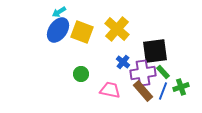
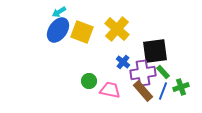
green circle: moved 8 px right, 7 px down
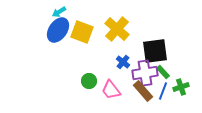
purple cross: moved 2 px right
pink trapezoid: moved 1 px right; rotated 140 degrees counterclockwise
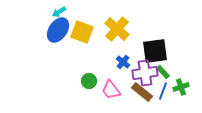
brown rectangle: moved 1 px left, 1 px down; rotated 10 degrees counterclockwise
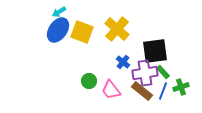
brown rectangle: moved 1 px up
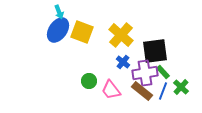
cyan arrow: rotated 80 degrees counterclockwise
yellow cross: moved 4 px right, 6 px down
green cross: rotated 28 degrees counterclockwise
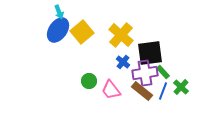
yellow square: rotated 30 degrees clockwise
black square: moved 5 px left, 2 px down
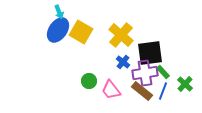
yellow square: moved 1 px left; rotated 20 degrees counterclockwise
green cross: moved 4 px right, 3 px up
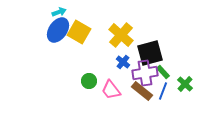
cyan arrow: rotated 88 degrees counterclockwise
yellow square: moved 2 px left
black square: rotated 8 degrees counterclockwise
